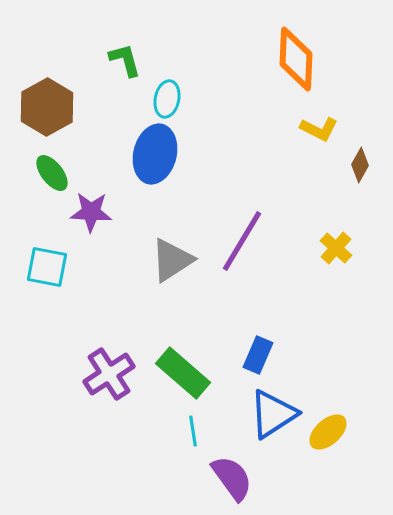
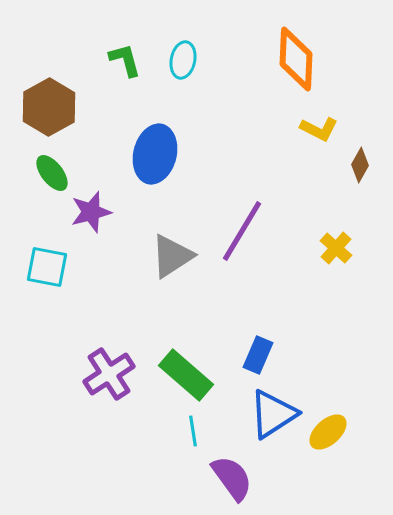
cyan ellipse: moved 16 px right, 39 px up
brown hexagon: moved 2 px right
purple star: rotated 18 degrees counterclockwise
purple line: moved 10 px up
gray triangle: moved 4 px up
green rectangle: moved 3 px right, 2 px down
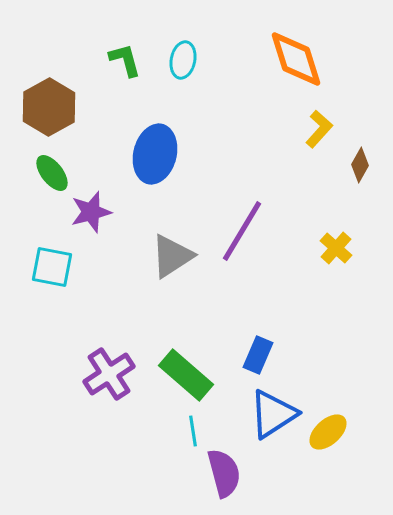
orange diamond: rotated 20 degrees counterclockwise
yellow L-shape: rotated 75 degrees counterclockwise
cyan square: moved 5 px right
purple semicircle: moved 8 px left, 5 px up; rotated 21 degrees clockwise
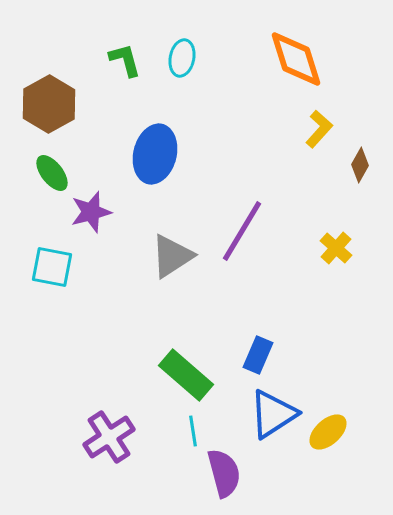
cyan ellipse: moved 1 px left, 2 px up
brown hexagon: moved 3 px up
purple cross: moved 63 px down
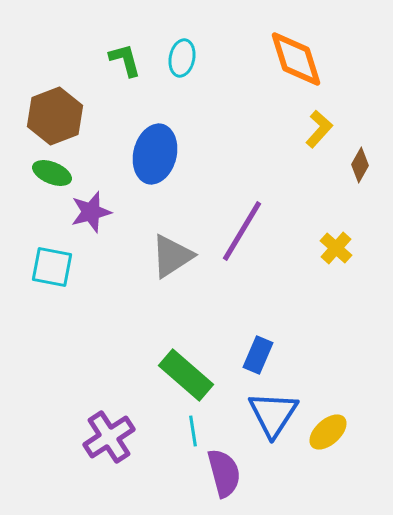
brown hexagon: moved 6 px right, 12 px down; rotated 8 degrees clockwise
green ellipse: rotated 30 degrees counterclockwise
blue triangle: rotated 24 degrees counterclockwise
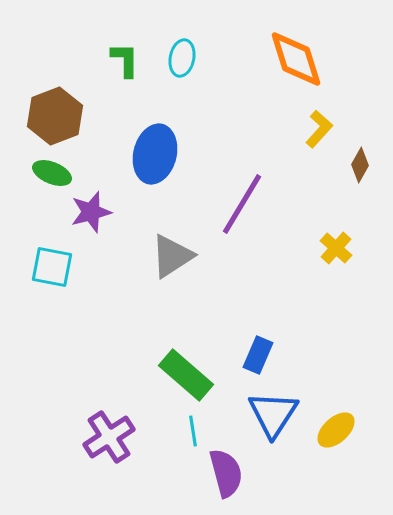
green L-shape: rotated 15 degrees clockwise
purple line: moved 27 px up
yellow ellipse: moved 8 px right, 2 px up
purple semicircle: moved 2 px right
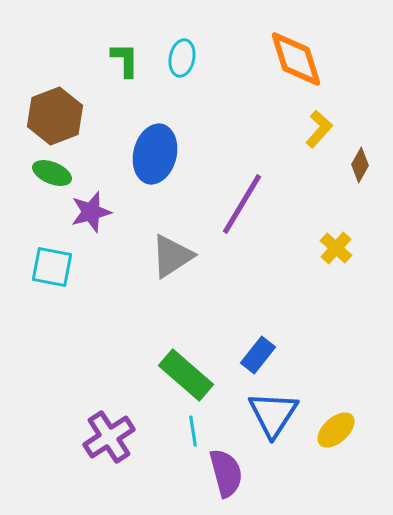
blue rectangle: rotated 15 degrees clockwise
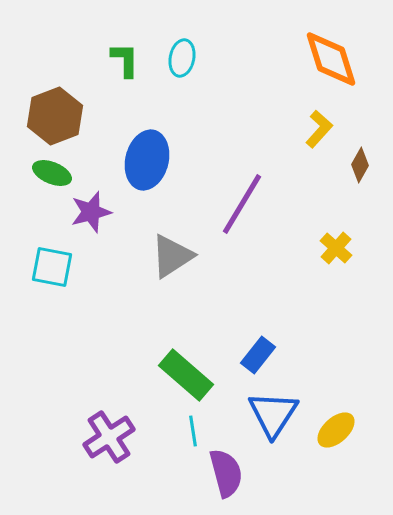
orange diamond: moved 35 px right
blue ellipse: moved 8 px left, 6 px down
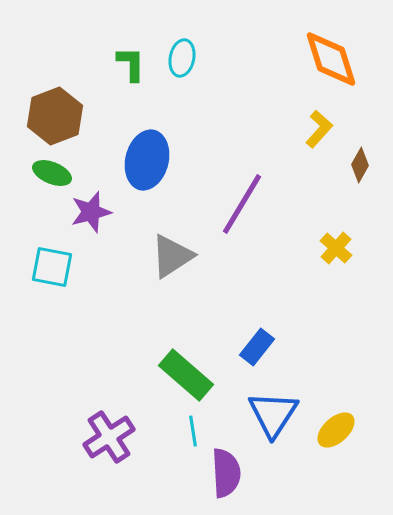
green L-shape: moved 6 px right, 4 px down
blue rectangle: moved 1 px left, 8 px up
purple semicircle: rotated 12 degrees clockwise
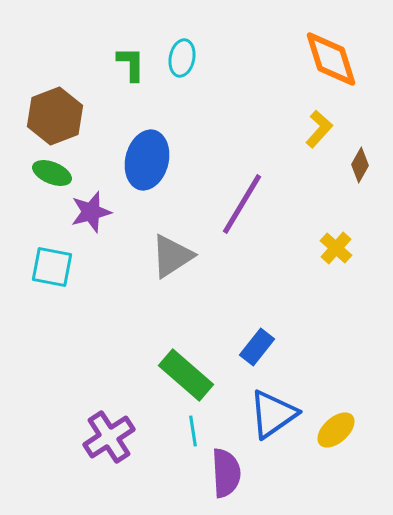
blue triangle: rotated 22 degrees clockwise
